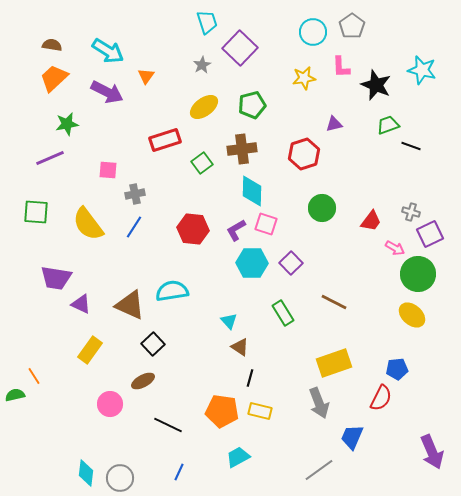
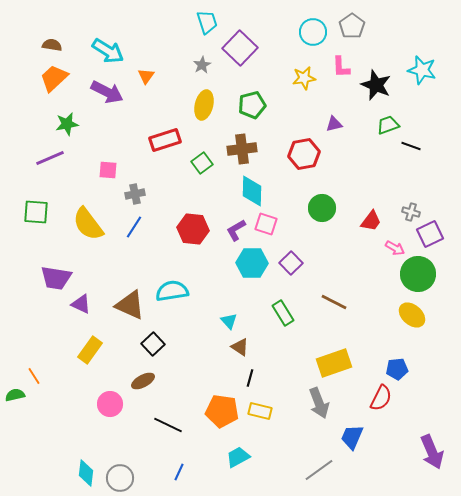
yellow ellipse at (204, 107): moved 2 px up; rotated 40 degrees counterclockwise
red hexagon at (304, 154): rotated 8 degrees clockwise
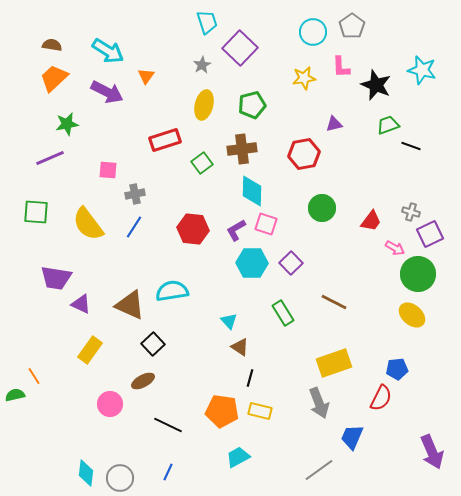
blue line at (179, 472): moved 11 px left
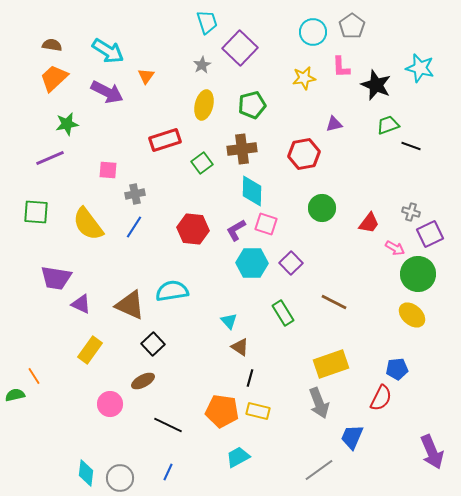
cyan star at (422, 70): moved 2 px left, 2 px up
red trapezoid at (371, 221): moved 2 px left, 2 px down
yellow rectangle at (334, 363): moved 3 px left, 1 px down
yellow rectangle at (260, 411): moved 2 px left
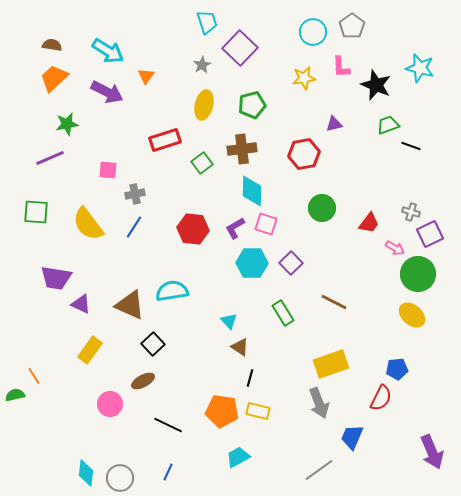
purple L-shape at (236, 230): moved 1 px left, 2 px up
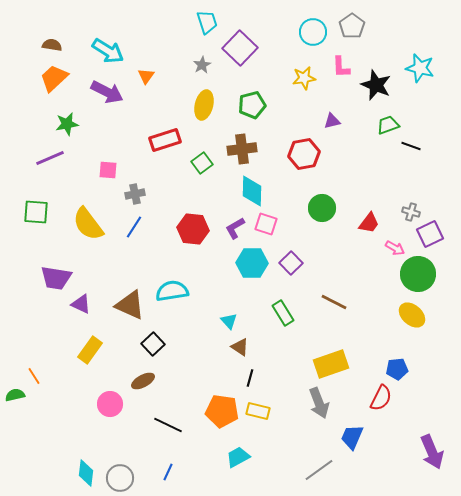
purple triangle at (334, 124): moved 2 px left, 3 px up
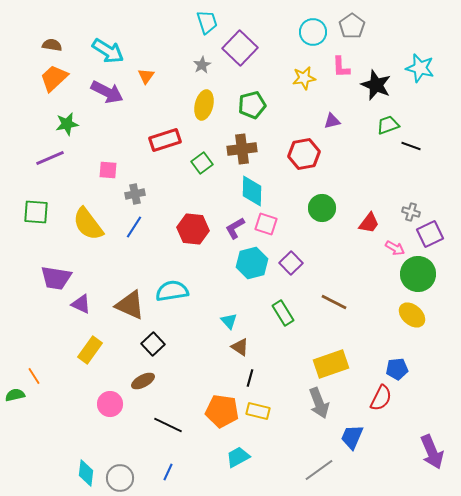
cyan hexagon at (252, 263): rotated 16 degrees counterclockwise
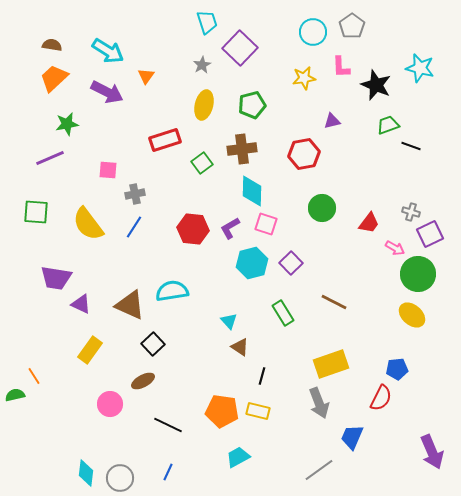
purple L-shape at (235, 228): moved 5 px left
black line at (250, 378): moved 12 px right, 2 px up
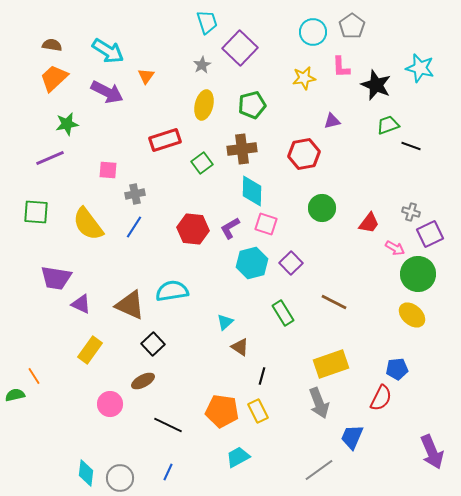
cyan triangle at (229, 321): moved 4 px left, 1 px down; rotated 30 degrees clockwise
yellow rectangle at (258, 411): rotated 50 degrees clockwise
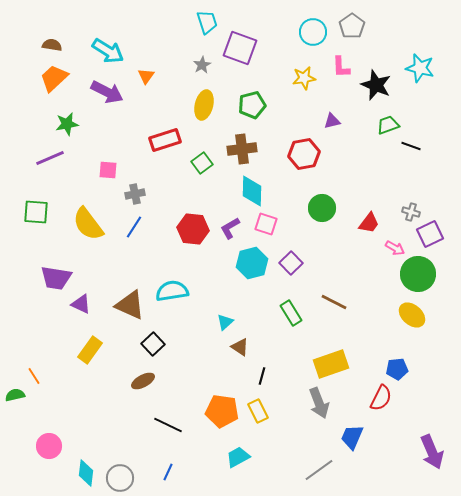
purple square at (240, 48): rotated 24 degrees counterclockwise
green rectangle at (283, 313): moved 8 px right
pink circle at (110, 404): moved 61 px left, 42 px down
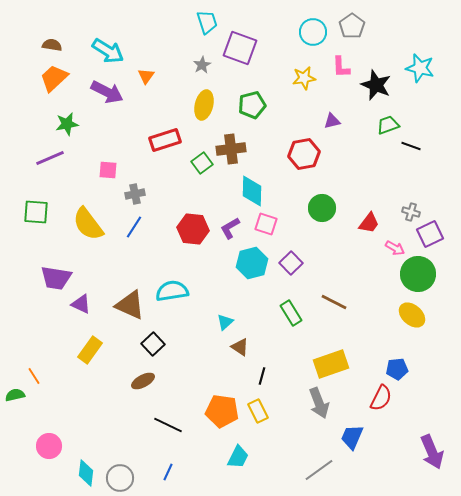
brown cross at (242, 149): moved 11 px left
cyan trapezoid at (238, 457): rotated 145 degrees clockwise
